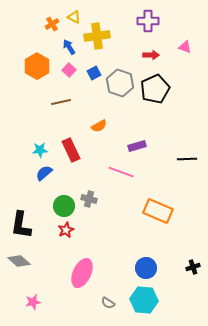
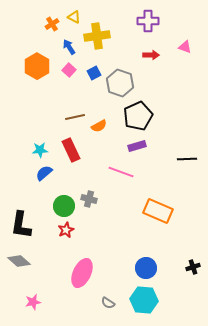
black pentagon: moved 17 px left, 27 px down
brown line: moved 14 px right, 15 px down
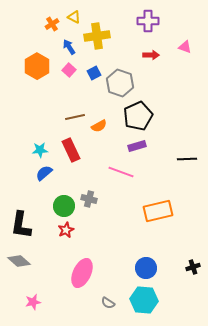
orange rectangle: rotated 36 degrees counterclockwise
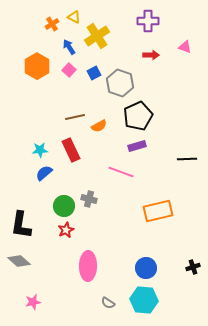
yellow cross: rotated 25 degrees counterclockwise
pink ellipse: moved 6 px right, 7 px up; rotated 24 degrees counterclockwise
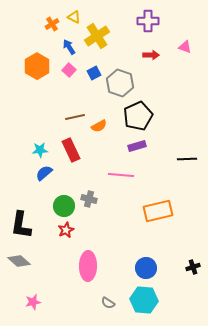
pink line: moved 3 px down; rotated 15 degrees counterclockwise
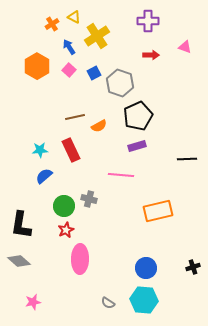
blue semicircle: moved 3 px down
pink ellipse: moved 8 px left, 7 px up
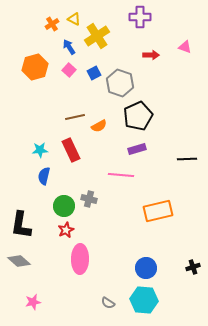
yellow triangle: moved 2 px down
purple cross: moved 8 px left, 4 px up
orange hexagon: moved 2 px left, 1 px down; rotated 15 degrees clockwise
purple rectangle: moved 3 px down
blue semicircle: rotated 36 degrees counterclockwise
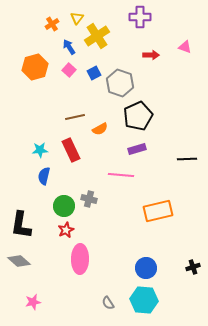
yellow triangle: moved 3 px right, 1 px up; rotated 40 degrees clockwise
orange semicircle: moved 1 px right, 3 px down
gray semicircle: rotated 24 degrees clockwise
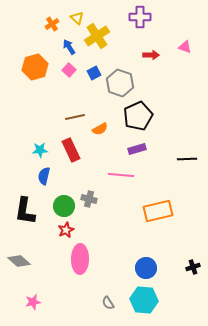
yellow triangle: rotated 24 degrees counterclockwise
black L-shape: moved 4 px right, 14 px up
